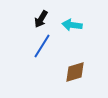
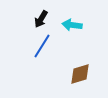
brown diamond: moved 5 px right, 2 px down
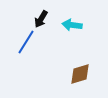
blue line: moved 16 px left, 4 px up
